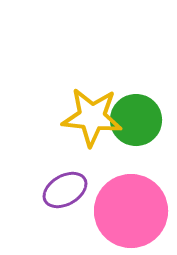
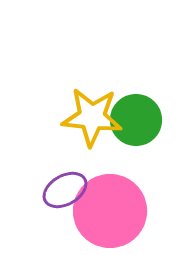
pink circle: moved 21 px left
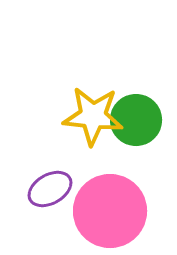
yellow star: moved 1 px right, 1 px up
purple ellipse: moved 15 px left, 1 px up
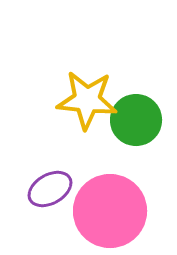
yellow star: moved 6 px left, 16 px up
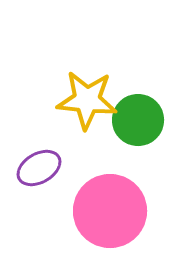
green circle: moved 2 px right
purple ellipse: moved 11 px left, 21 px up
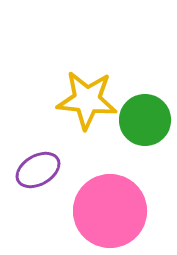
green circle: moved 7 px right
purple ellipse: moved 1 px left, 2 px down
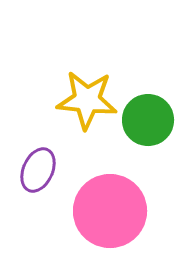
green circle: moved 3 px right
purple ellipse: rotated 36 degrees counterclockwise
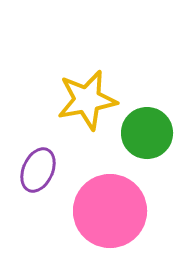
yellow star: rotated 16 degrees counterclockwise
green circle: moved 1 px left, 13 px down
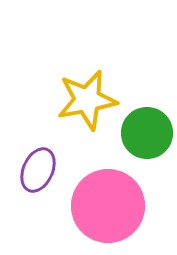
pink circle: moved 2 px left, 5 px up
